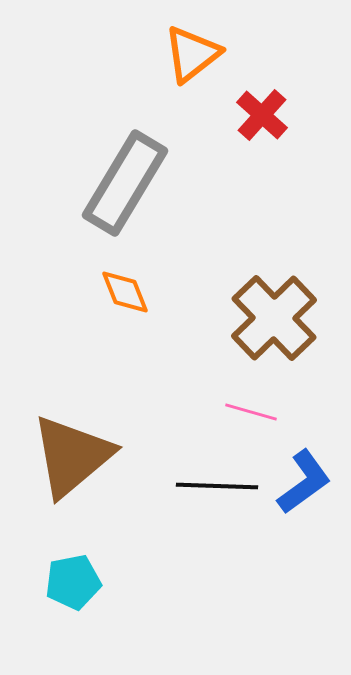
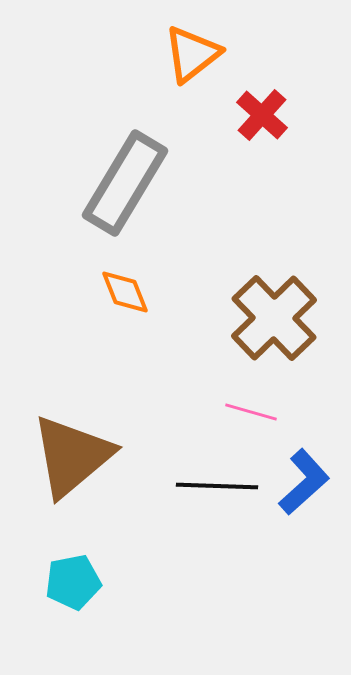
blue L-shape: rotated 6 degrees counterclockwise
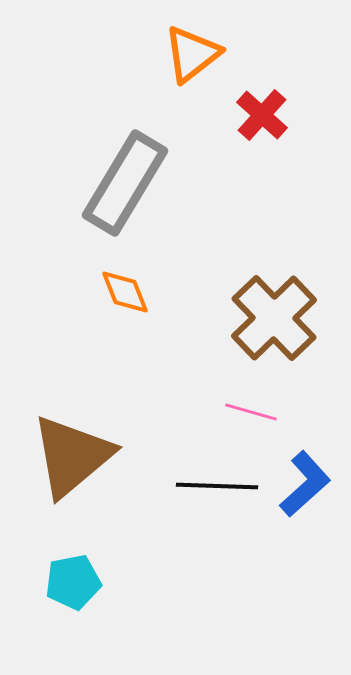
blue L-shape: moved 1 px right, 2 px down
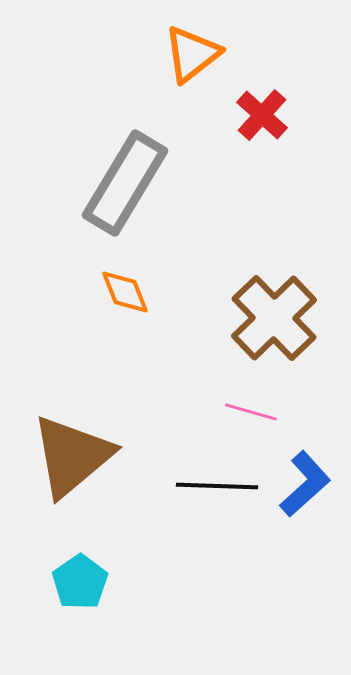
cyan pentagon: moved 7 px right; rotated 24 degrees counterclockwise
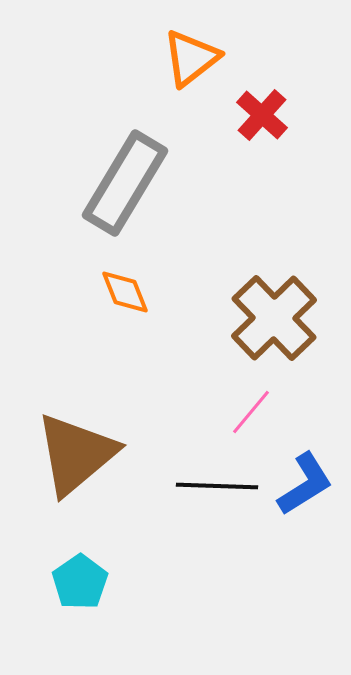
orange triangle: moved 1 px left, 4 px down
pink line: rotated 66 degrees counterclockwise
brown triangle: moved 4 px right, 2 px up
blue L-shape: rotated 10 degrees clockwise
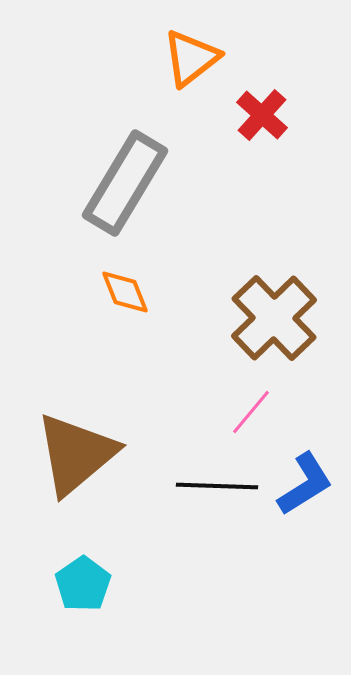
cyan pentagon: moved 3 px right, 2 px down
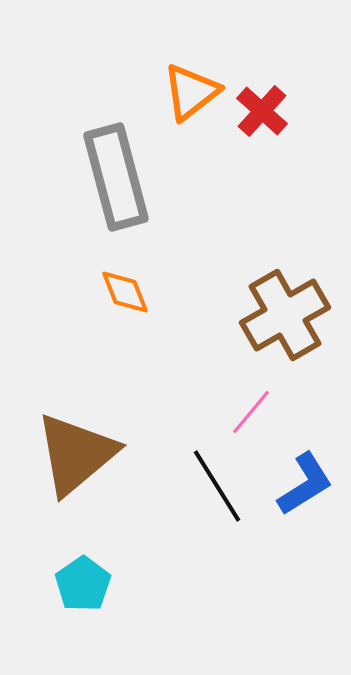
orange triangle: moved 34 px down
red cross: moved 4 px up
gray rectangle: moved 9 px left, 6 px up; rotated 46 degrees counterclockwise
brown cross: moved 11 px right, 3 px up; rotated 14 degrees clockwise
black line: rotated 56 degrees clockwise
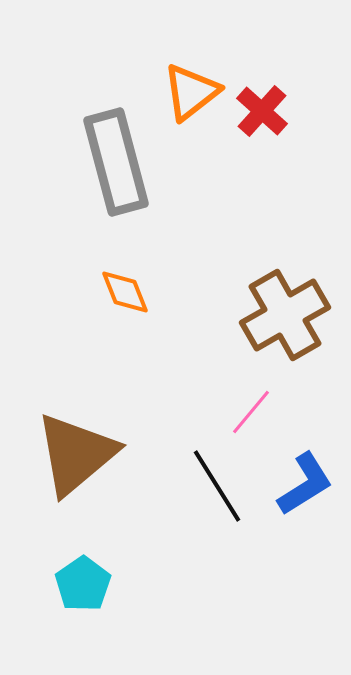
gray rectangle: moved 15 px up
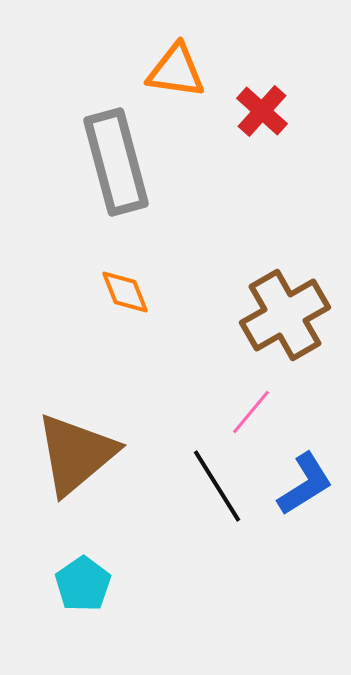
orange triangle: moved 15 px left, 21 px up; rotated 46 degrees clockwise
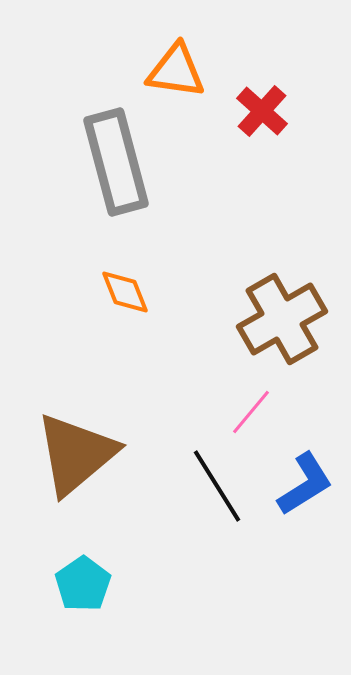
brown cross: moved 3 px left, 4 px down
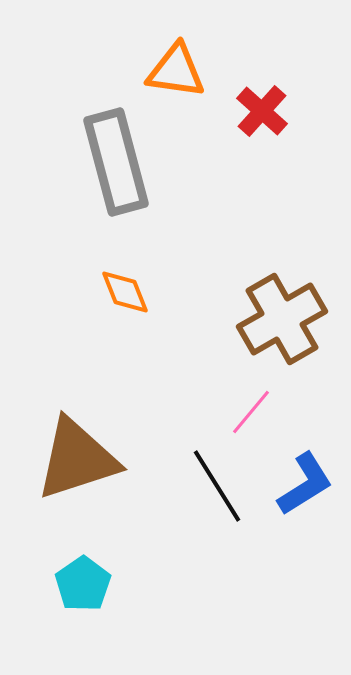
brown triangle: moved 1 px right, 5 px down; rotated 22 degrees clockwise
